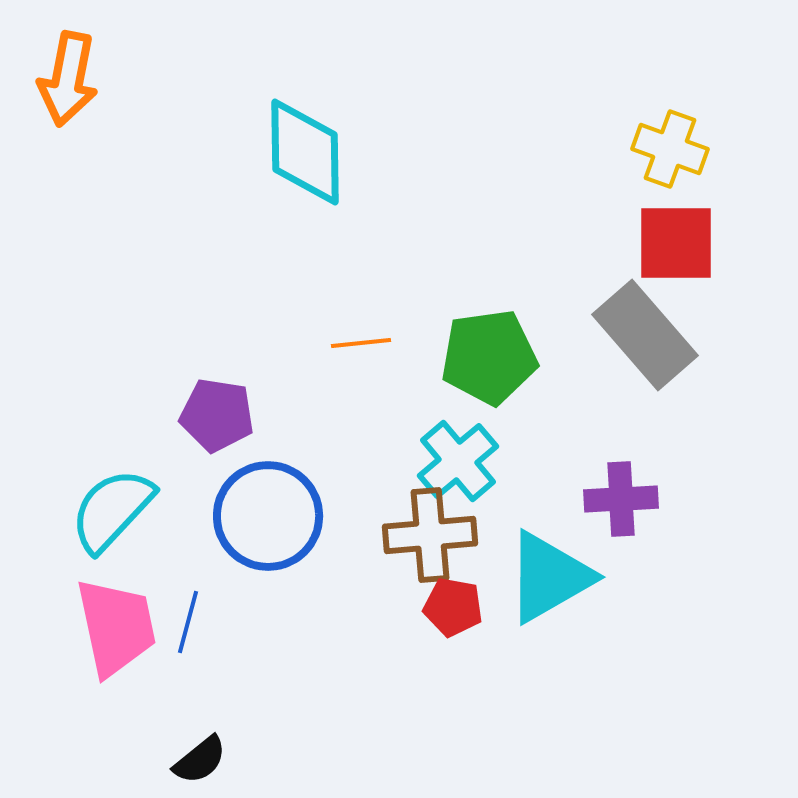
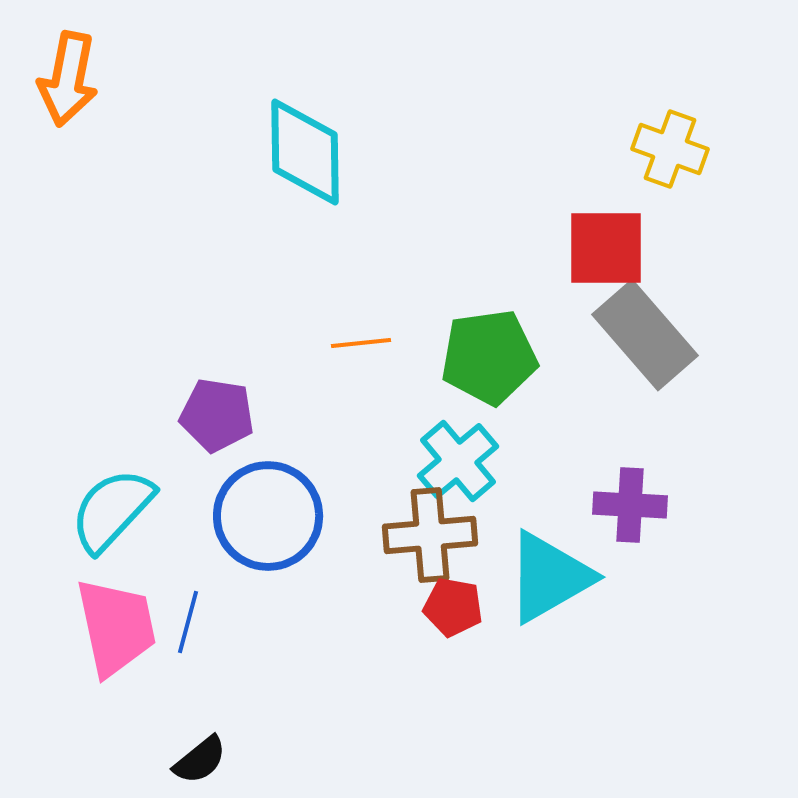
red square: moved 70 px left, 5 px down
purple cross: moved 9 px right, 6 px down; rotated 6 degrees clockwise
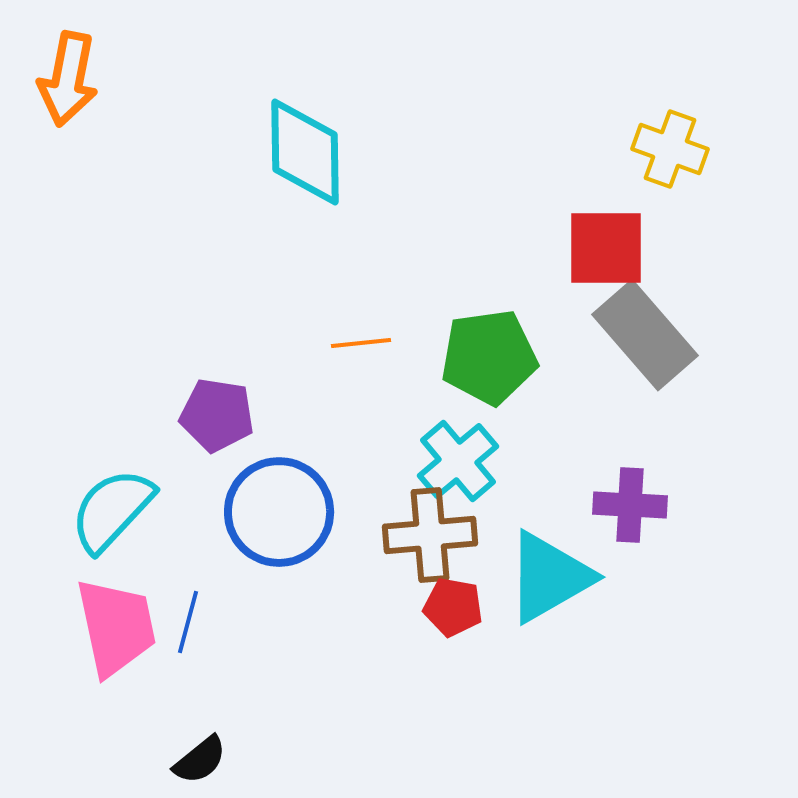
blue circle: moved 11 px right, 4 px up
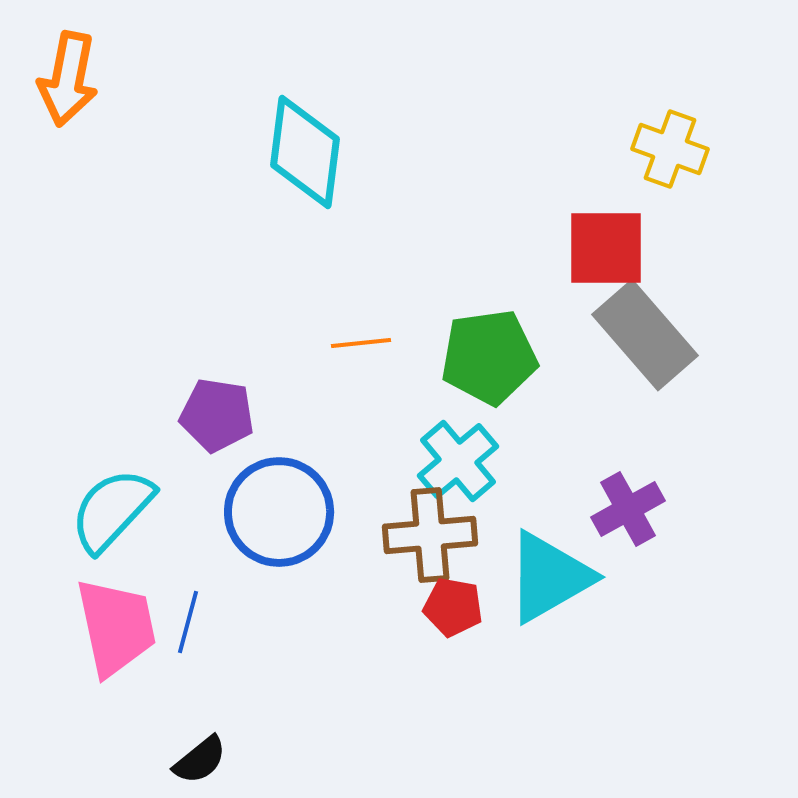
cyan diamond: rotated 8 degrees clockwise
purple cross: moved 2 px left, 4 px down; rotated 32 degrees counterclockwise
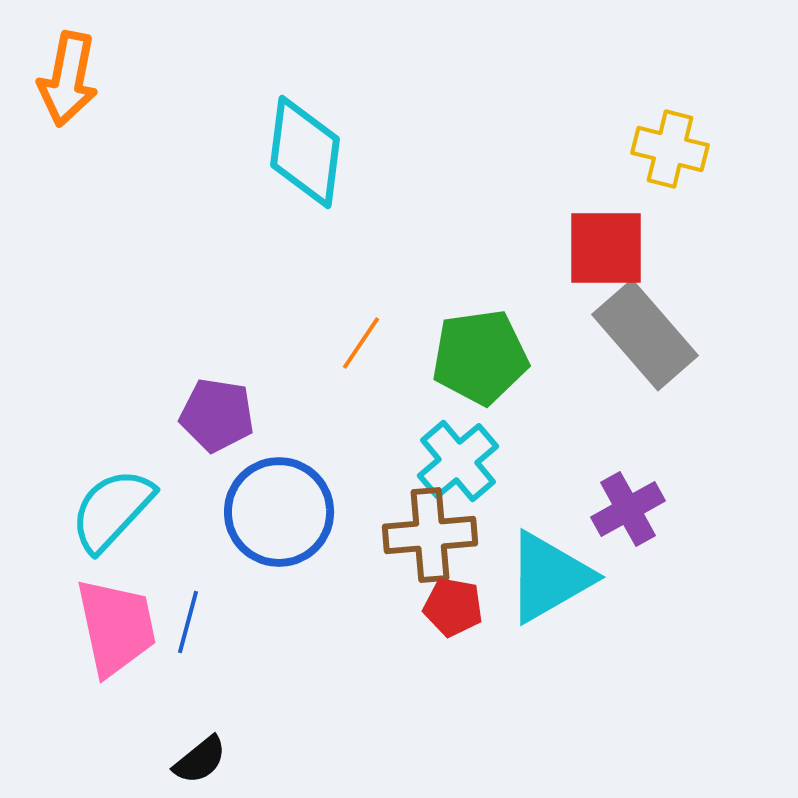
yellow cross: rotated 6 degrees counterclockwise
orange line: rotated 50 degrees counterclockwise
green pentagon: moved 9 px left
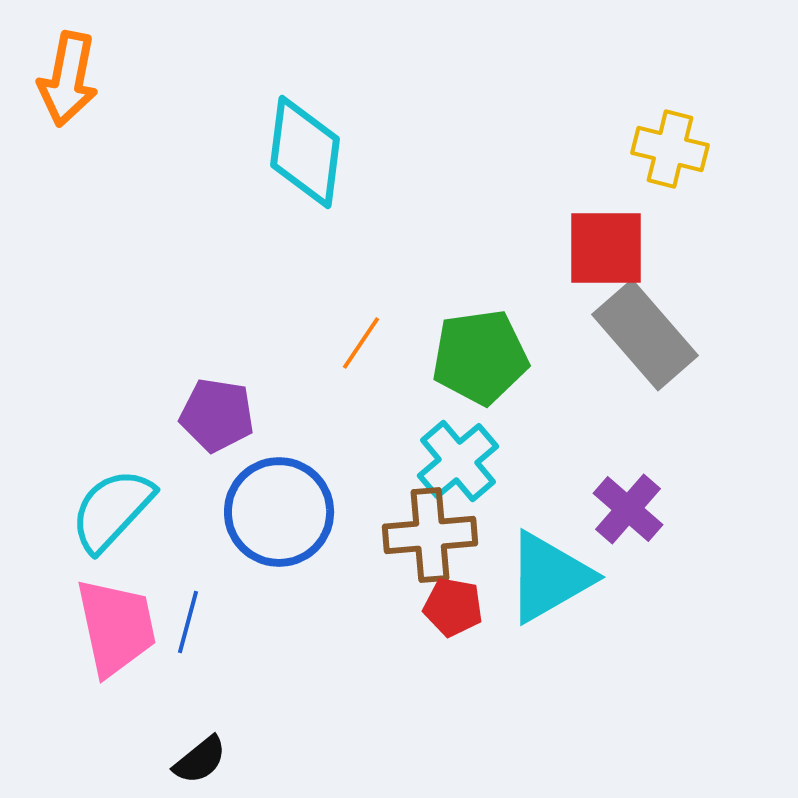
purple cross: rotated 20 degrees counterclockwise
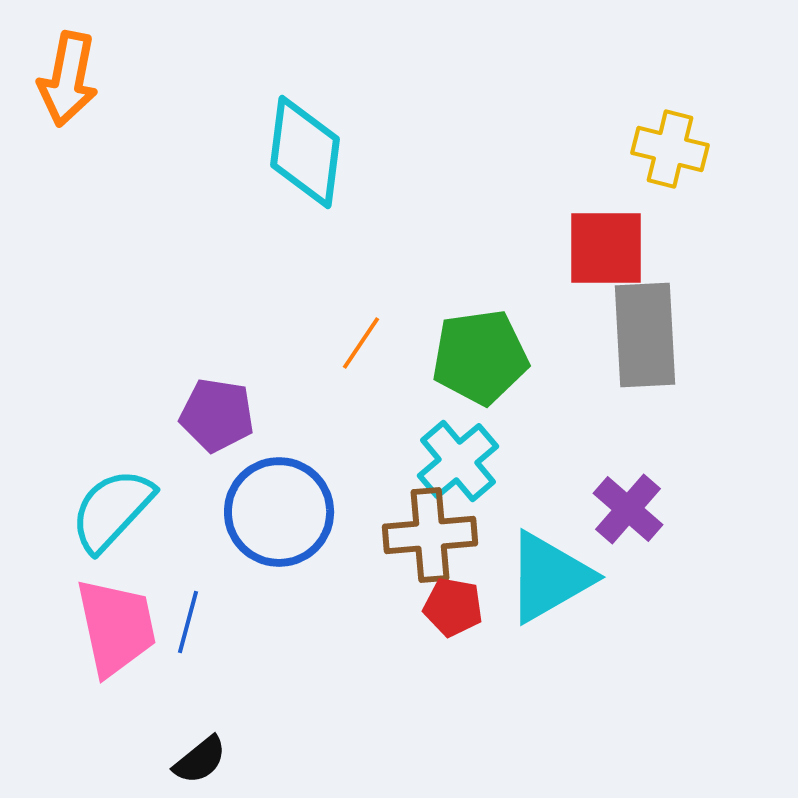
gray rectangle: rotated 38 degrees clockwise
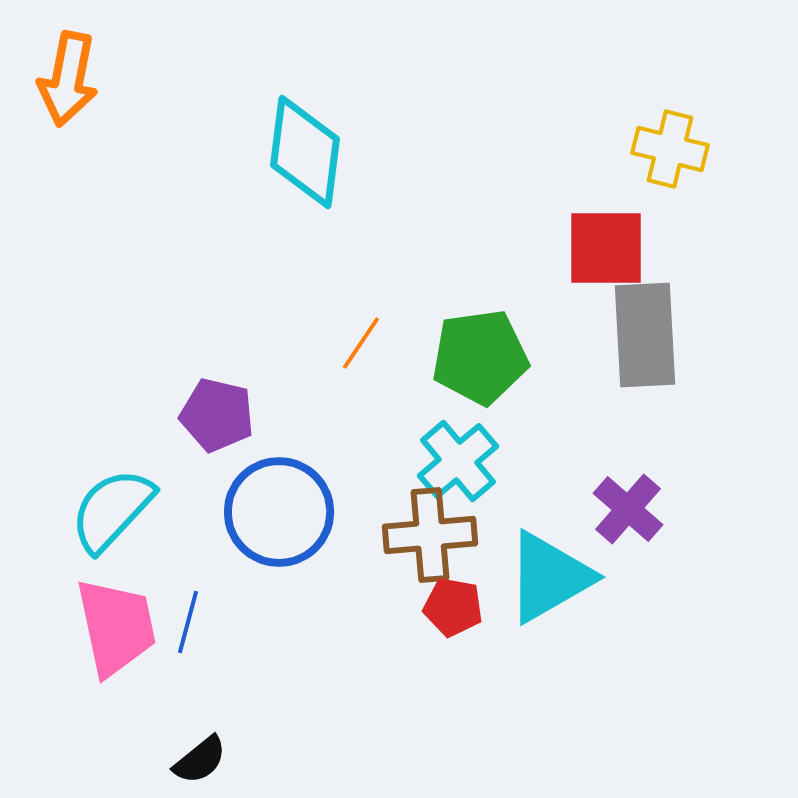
purple pentagon: rotated 4 degrees clockwise
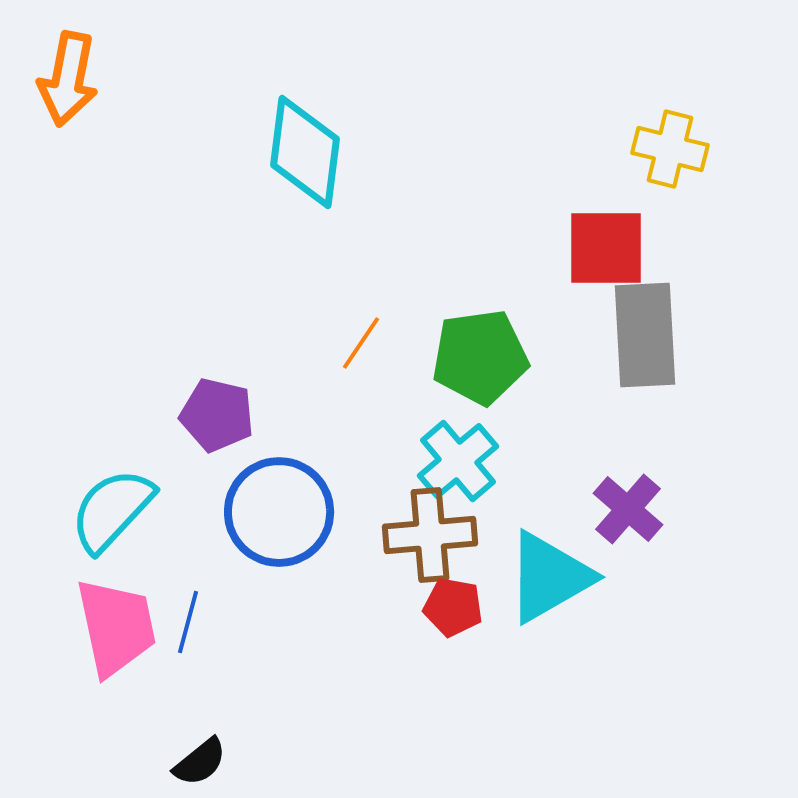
black semicircle: moved 2 px down
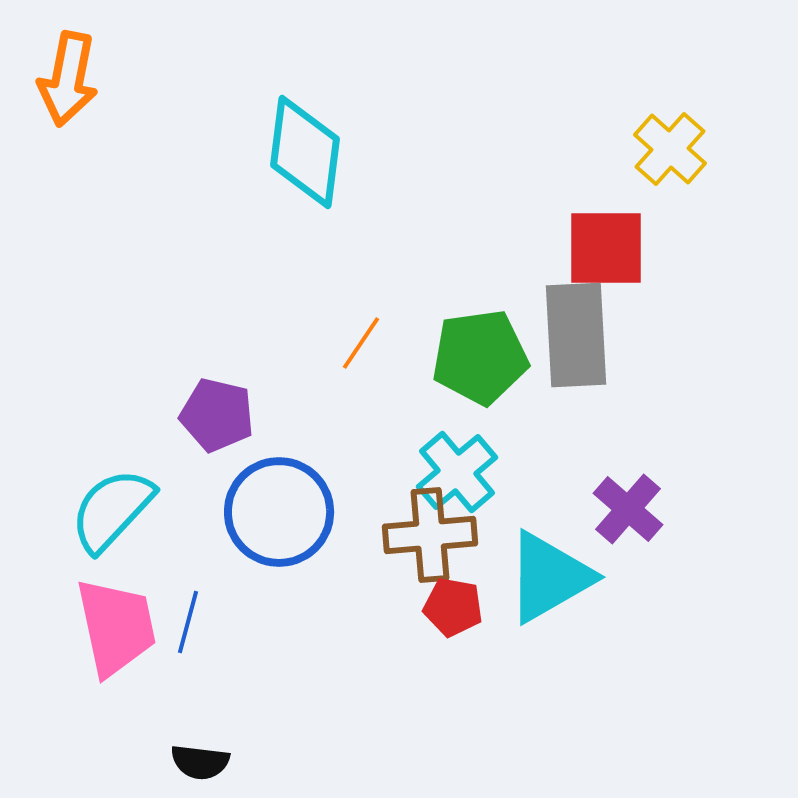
yellow cross: rotated 28 degrees clockwise
gray rectangle: moved 69 px left
cyan cross: moved 1 px left, 11 px down
black semicircle: rotated 46 degrees clockwise
